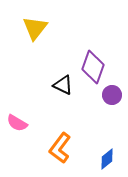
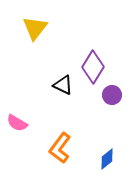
purple diamond: rotated 12 degrees clockwise
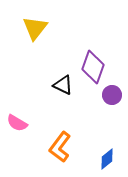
purple diamond: rotated 12 degrees counterclockwise
orange L-shape: moved 1 px up
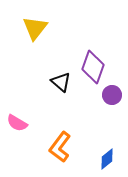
black triangle: moved 2 px left, 3 px up; rotated 15 degrees clockwise
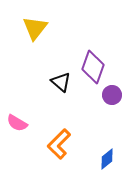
orange L-shape: moved 1 px left, 3 px up; rotated 8 degrees clockwise
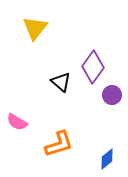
purple diamond: rotated 16 degrees clockwise
pink semicircle: moved 1 px up
orange L-shape: rotated 152 degrees counterclockwise
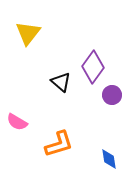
yellow triangle: moved 7 px left, 5 px down
blue diamond: moved 2 px right; rotated 60 degrees counterclockwise
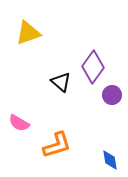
yellow triangle: rotated 32 degrees clockwise
pink semicircle: moved 2 px right, 1 px down
orange L-shape: moved 2 px left, 1 px down
blue diamond: moved 1 px right, 1 px down
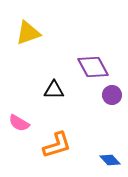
purple diamond: rotated 64 degrees counterclockwise
black triangle: moved 7 px left, 8 px down; rotated 40 degrees counterclockwise
blue diamond: rotated 35 degrees counterclockwise
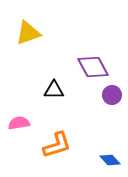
pink semicircle: rotated 140 degrees clockwise
